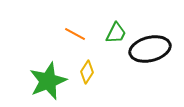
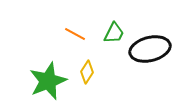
green trapezoid: moved 2 px left
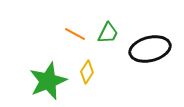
green trapezoid: moved 6 px left
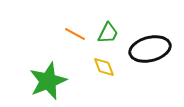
yellow diamond: moved 17 px right, 5 px up; rotated 55 degrees counterclockwise
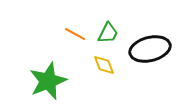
yellow diamond: moved 2 px up
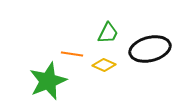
orange line: moved 3 px left, 20 px down; rotated 20 degrees counterclockwise
yellow diamond: rotated 45 degrees counterclockwise
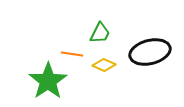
green trapezoid: moved 8 px left
black ellipse: moved 3 px down
green star: rotated 12 degrees counterclockwise
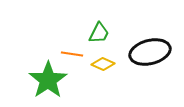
green trapezoid: moved 1 px left
yellow diamond: moved 1 px left, 1 px up
green star: moved 1 px up
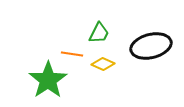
black ellipse: moved 1 px right, 6 px up
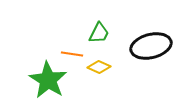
yellow diamond: moved 4 px left, 3 px down
green star: rotated 6 degrees counterclockwise
